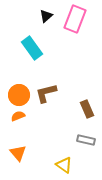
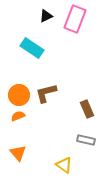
black triangle: rotated 16 degrees clockwise
cyan rectangle: rotated 20 degrees counterclockwise
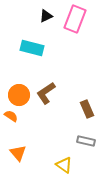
cyan rectangle: rotated 20 degrees counterclockwise
brown L-shape: rotated 20 degrees counterclockwise
orange semicircle: moved 7 px left; rotated 56 degrees clockwise
gray rectangle: moved 1 px down
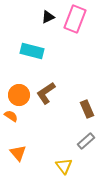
black triangle: moved 2 px right, 1 px down
cyan rectangle: moved 3 px down
gray rectangle: rotated 54 degrees counterclockwise
yellow triangle: moved 1 px down; rotated 18 degrees clockwise
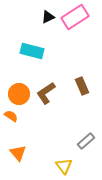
pink rectangle: moved 2 px up; rotated 36 degrees clockwise
orange circle: moved 1 px up
brown rectangle: moved 5 px left, 23 px up
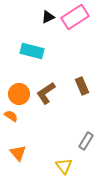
gray rectangle: rotated 18 degrees counterclockwise
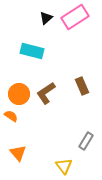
black triangle: moved 2 px left, 1 px down; rotated 16 degrees counterclockwise
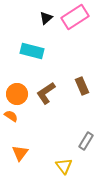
orange circle: moved 2 px left
orange triangle: moved 2 px right; rotated 18 degrees clockwise
